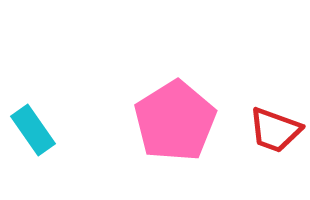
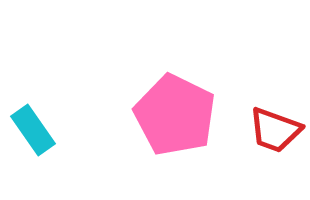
pink pentagon: moved 6 px up; rotated 14 degrees counterclockwise
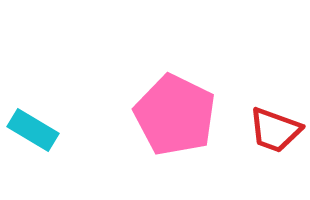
cyan rectangle: rotated 24 degrees counterclockwise
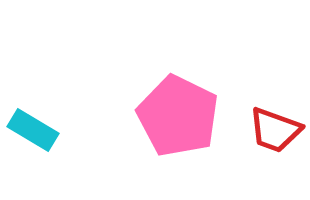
pink pentagon: moved 3 px right, 1 px down
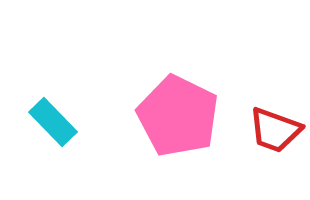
cyan rectangle: moved 20 px right, 8 px up; rotated 15 degrees clockwise
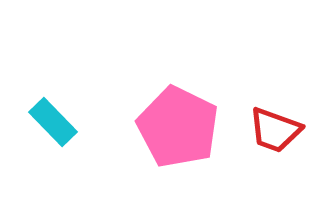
pink pentagon: moved 11 px down
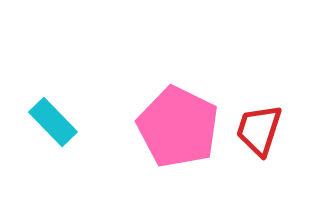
red trapezoid: moved 16 px left; rotated 88 degrees clockwise
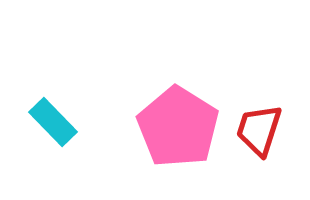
pink pentagon: rotated 6 degrees clockwise
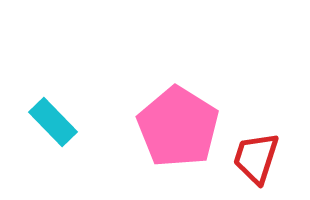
red trapezoid: moved 3 px left, 28 px down
